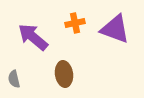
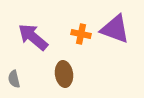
orange cross: moved 6 px right, 11 px down; rotated 24 degrees clockwise
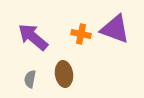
gray semicircle: moved 16 px right; rotated 24 degrees clockwise
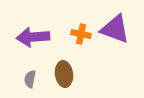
purple arrow: rotated 44 degrees counterclockwise
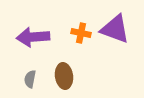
orange cross: moved 1 px up
brown ellipse: moved 2 px down
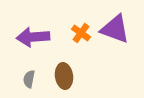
orange cross: rotated 24 degrees clockwise
gray semicircle: moved 1 px left
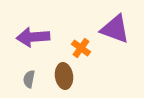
orange cross: moved 15 px down
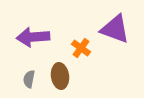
brown ellipse: moved 4 px left
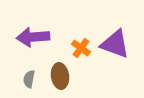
purple triangle: moved 15 px down
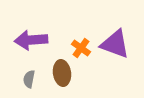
purple arrow: moved 2 px left, 3 px down
brown ellipse: moved 2 px right, 3 px up
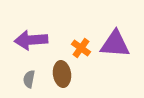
purple triangle: rotated 16 degrees counterclockwise
brown ellipse: moved 1 px down
